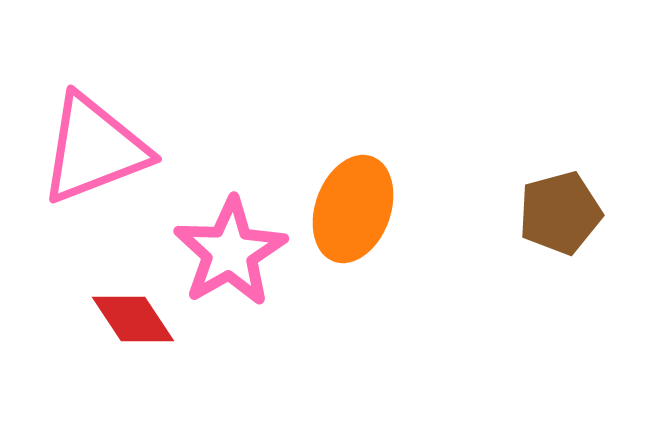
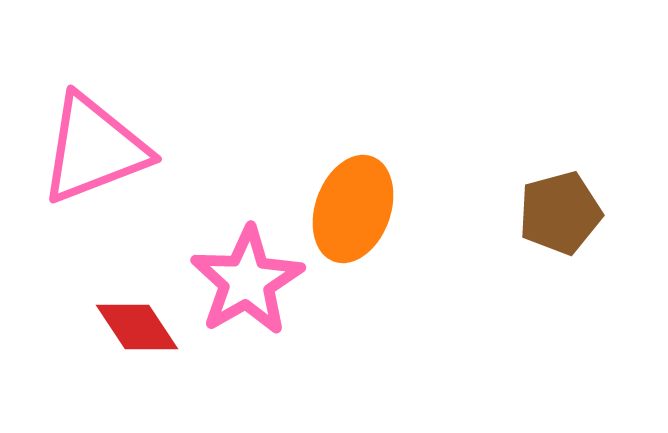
pink star: moved 17 px right, 29 px down
red diamond: moved 4 px right, 8 px down
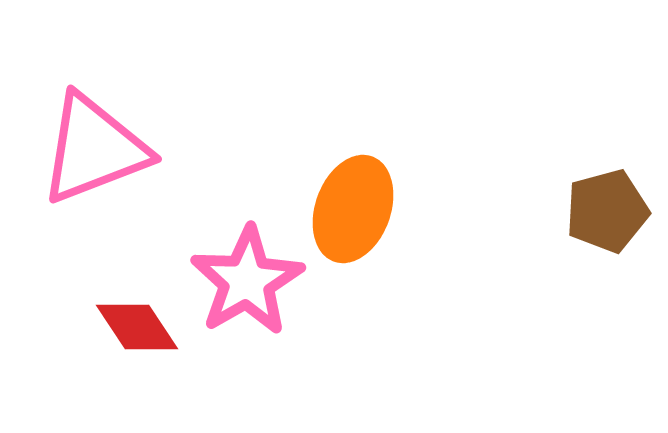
brown pentagon: moved 47 px right, 2 px up
